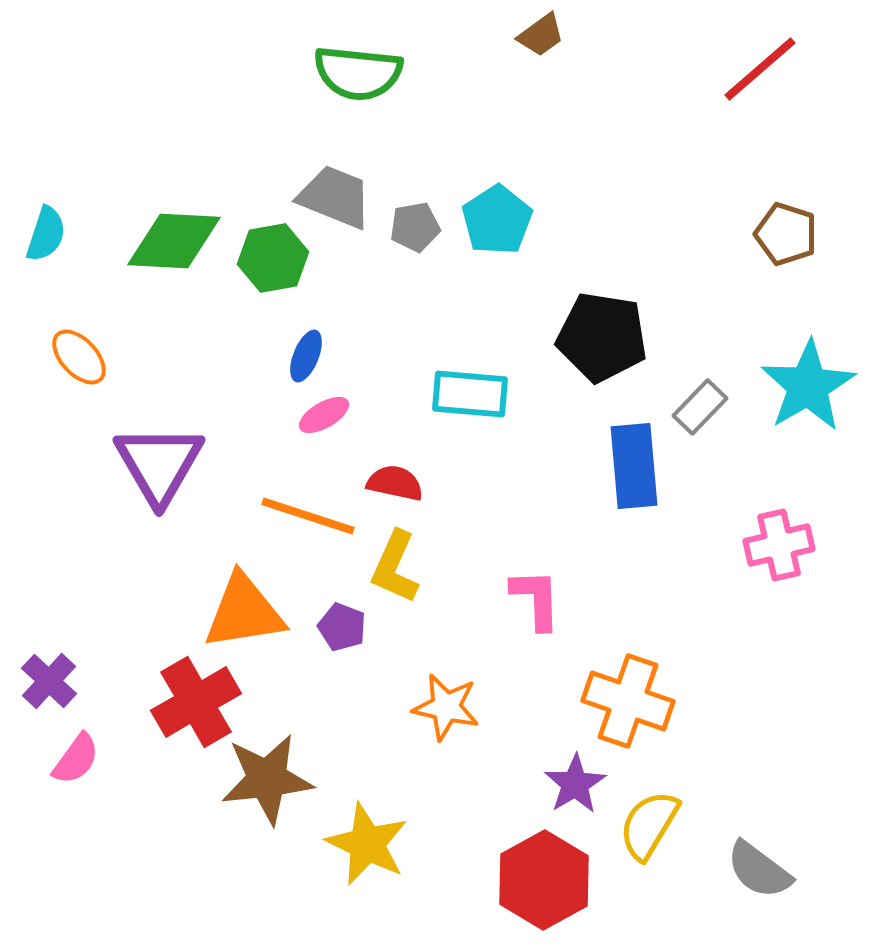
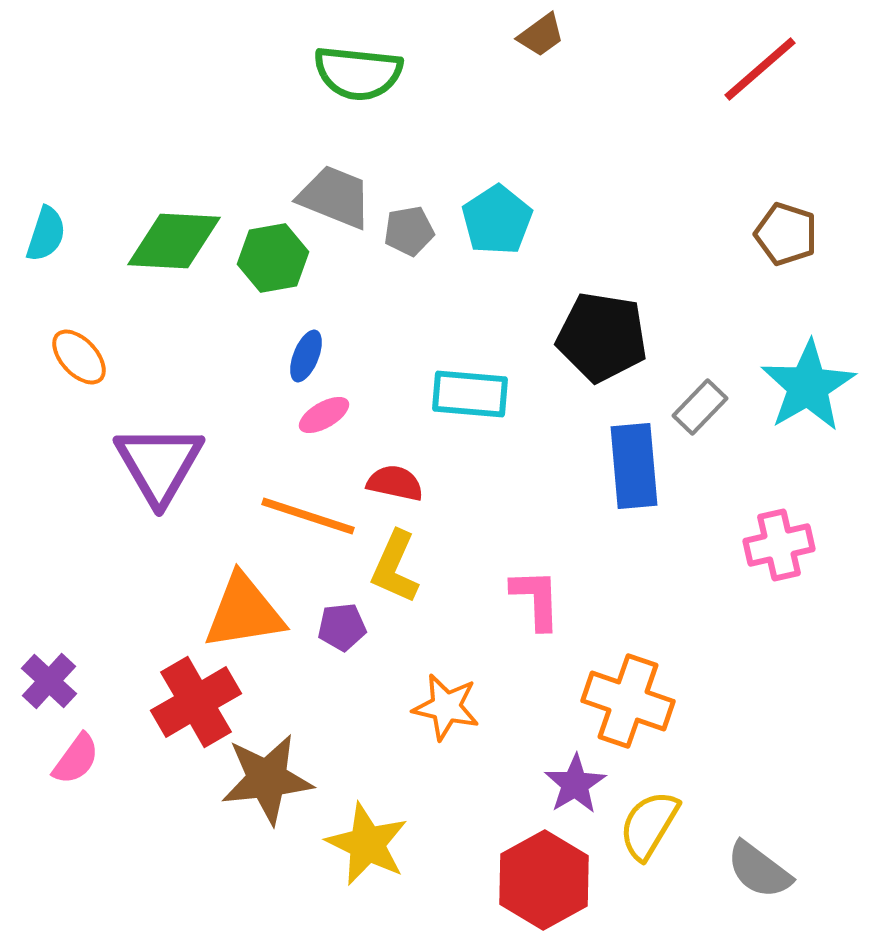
gray pentagon: moved 6 px left, 4 px down
purple pentagon: rotated 27 degrees counterclockwise
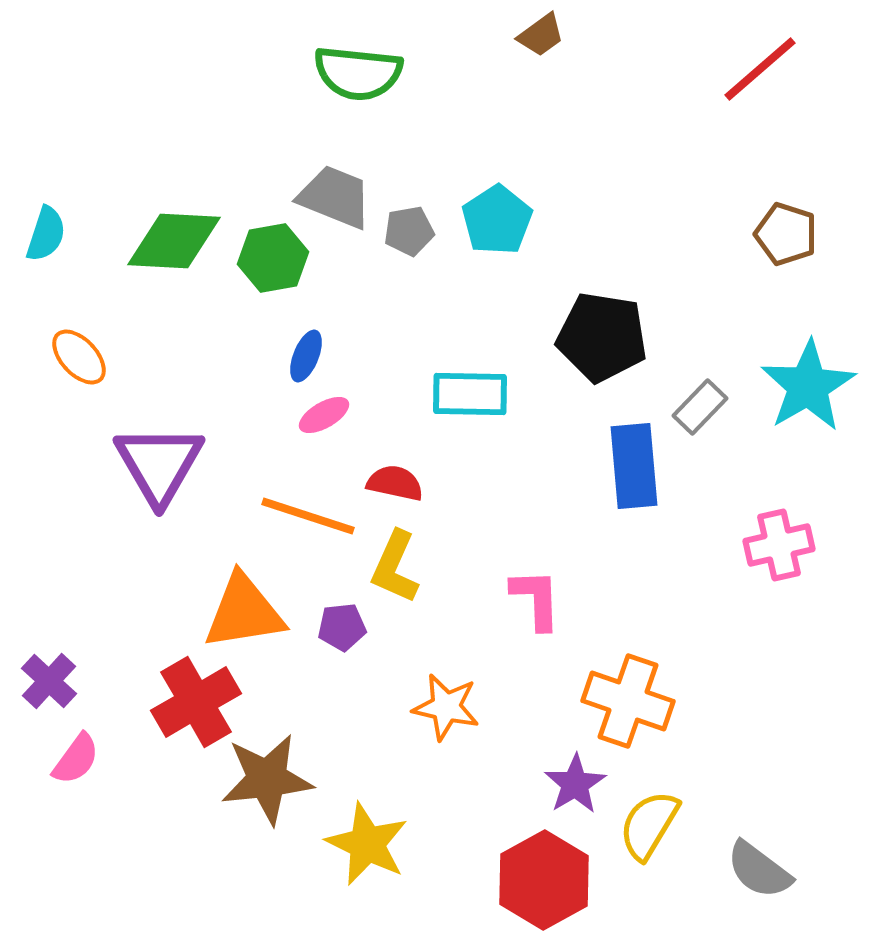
cyan rectangle: rotated 4 degrees counterclockwise
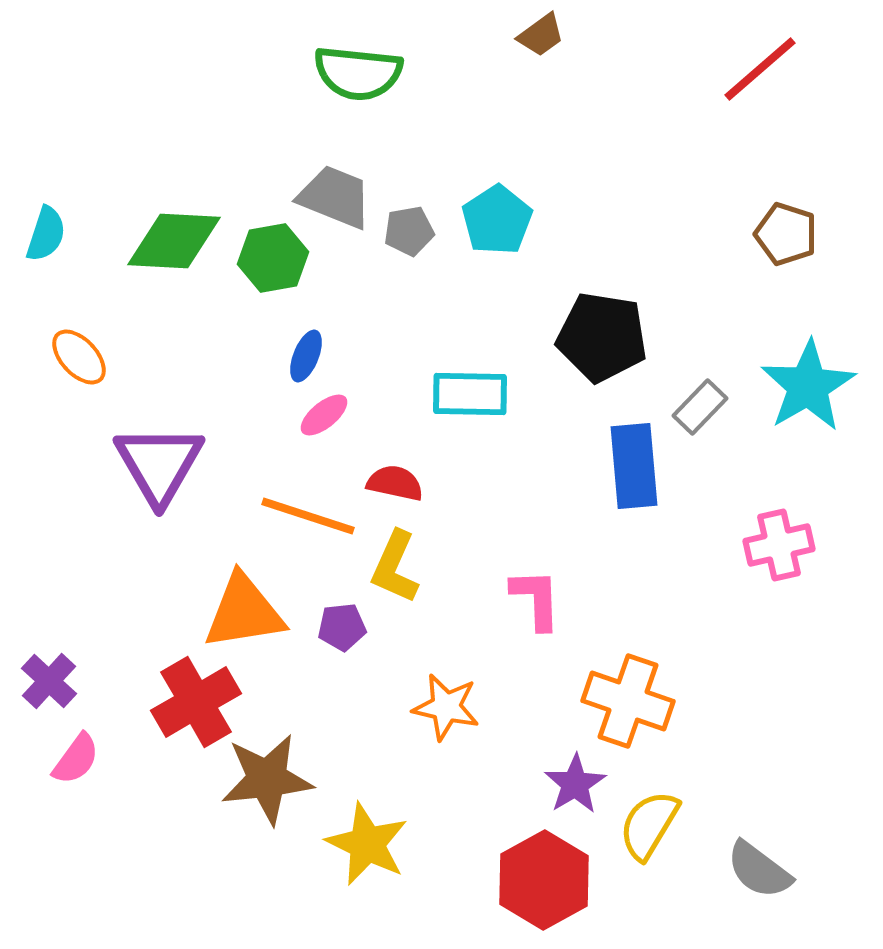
pink ellipse: rotated 9 degrees counterclockwise
